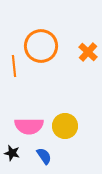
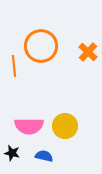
blue semicircle: rotated 42 degrees counterclockwise
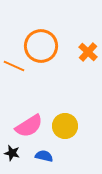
orange line: rotated 60 degrees counterclockwise
pink semicircle: rotated 32 degrees counterclockwise
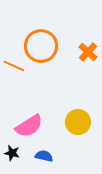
yellow circle: moved 13 px right, 4 px up
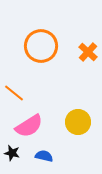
orange line: moved 27 px down; rotated 15 degrees clockwise
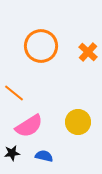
black star: rotated 21 degrees counterclockwise
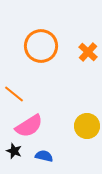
orange line: moved 1 px down
yellow circle: moved 9 px right, 4 px down
black star: moved 2 px right, 2 px up; rotated 28 degrees clockwise
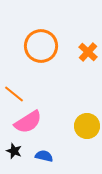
pink semicircle: moved 1 px left, 4 px up
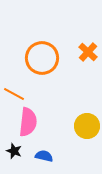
orange circle: moved 1 px right, 12 px down
orange line: rotated 10 degrees counterclockwise
pink semicircle: rotated 52 degrees counterclockwise
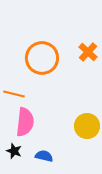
orange line: rotated 15 degrees counterclockwise
pink semicircle: moved 3 px left
